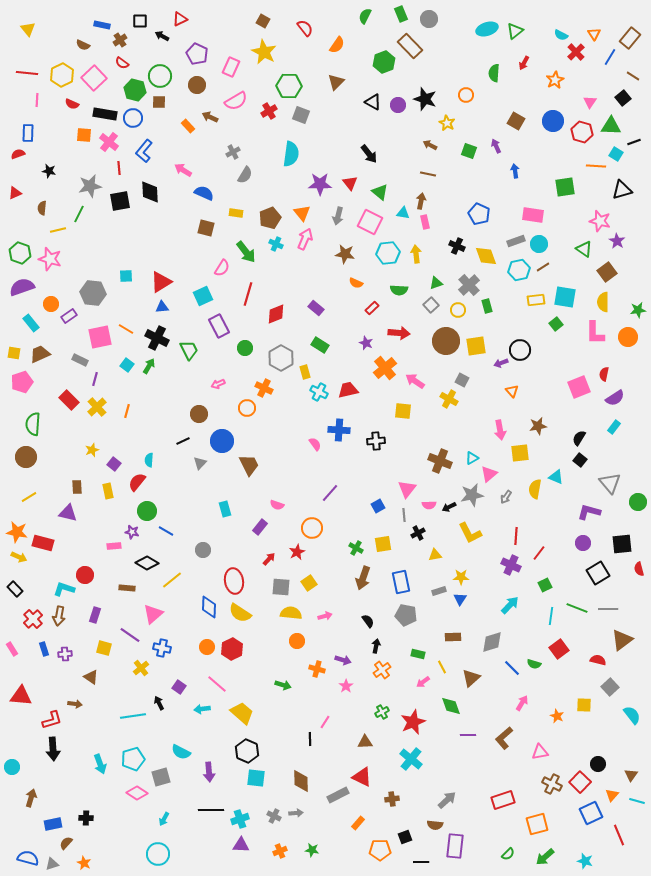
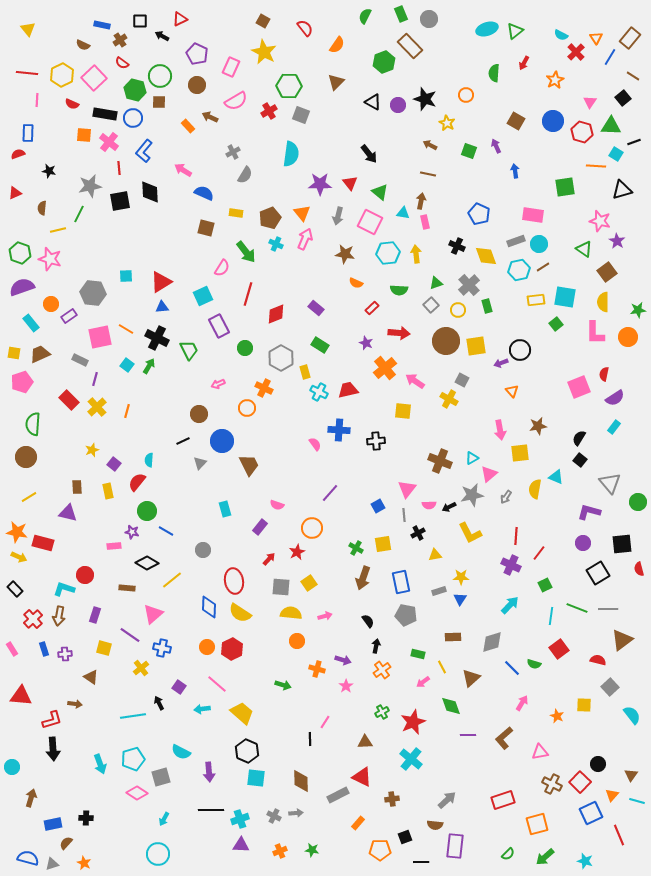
orange triangle at (594, 34): moved 2 px right, 4 px down
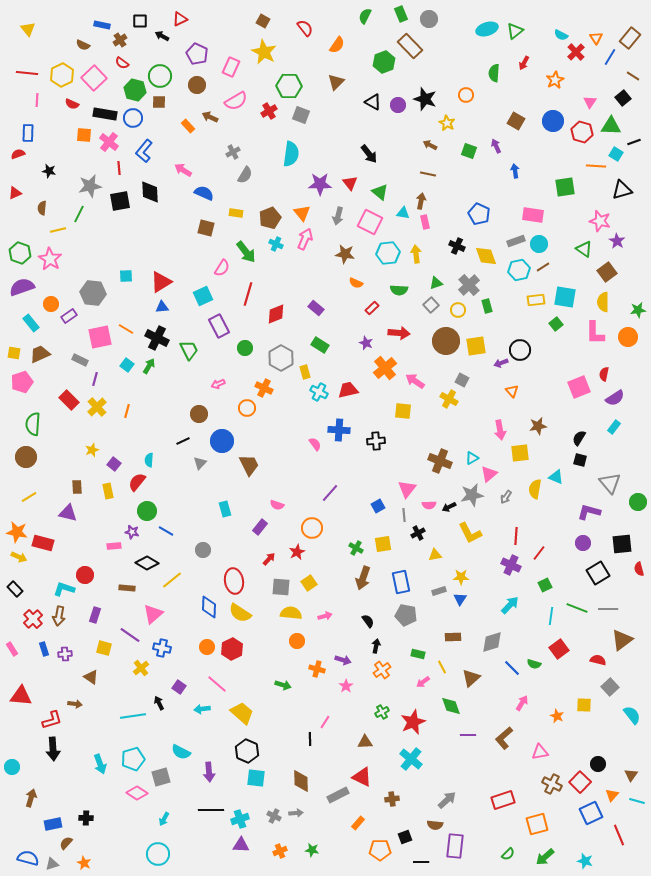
pink star at (50, 259): rotated 15 degrees clockwise
black square at (580, 460): rotated 24 degrees counterclockwise
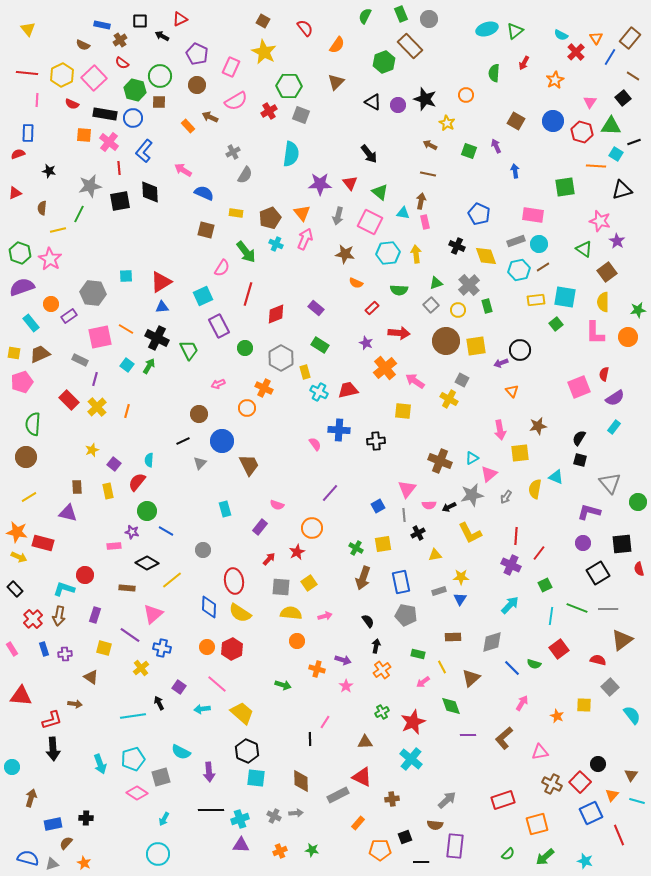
brown square at (206, 228): moved 2 px down
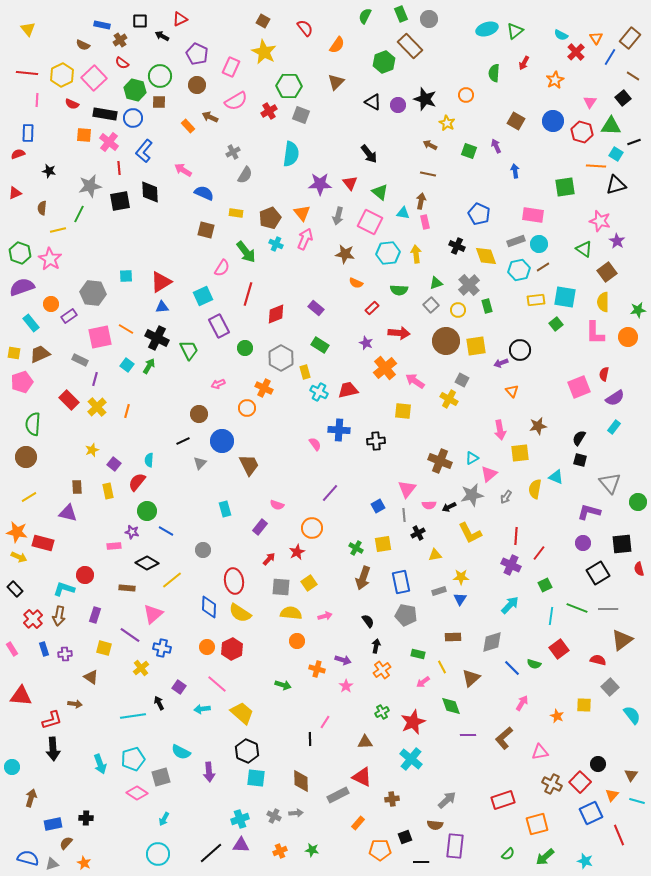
black triangle at (622, 190): moved 6 px left, 5 px up
black line at (211, 810): moved 43 px down; rotated 40 degrees counterclockwise
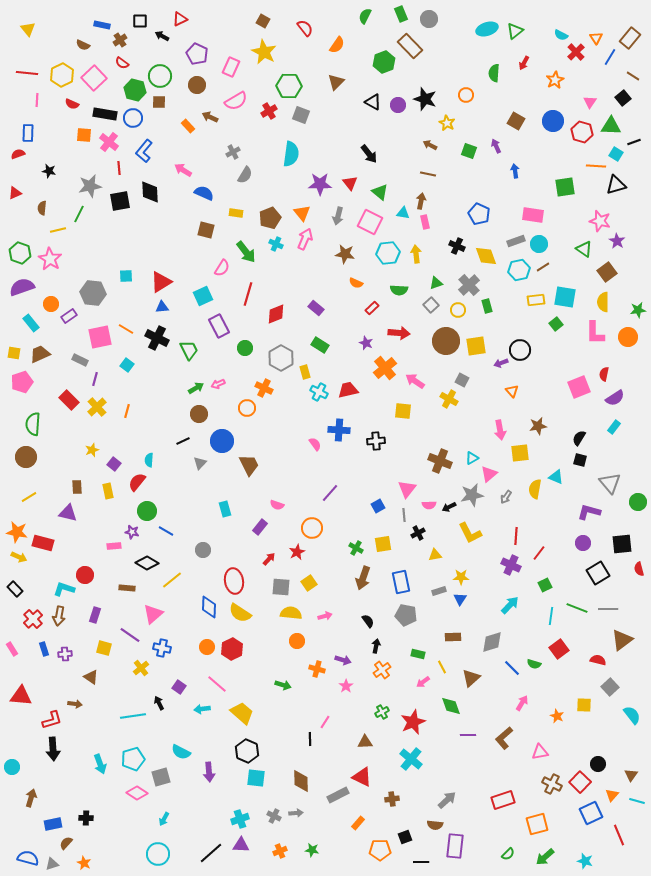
green arrow at (149, 366): moved 47 px right, 22 px down; rotated 28 degrees clockwise
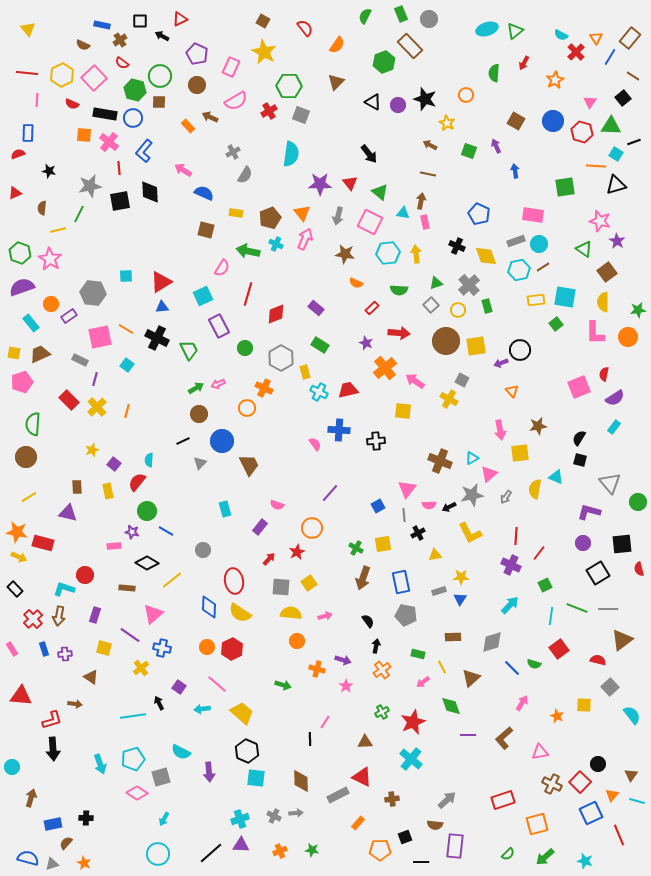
green arrow at (246, 252): moved 2 px right, 1 px up; rotated 140 degrees clockwise
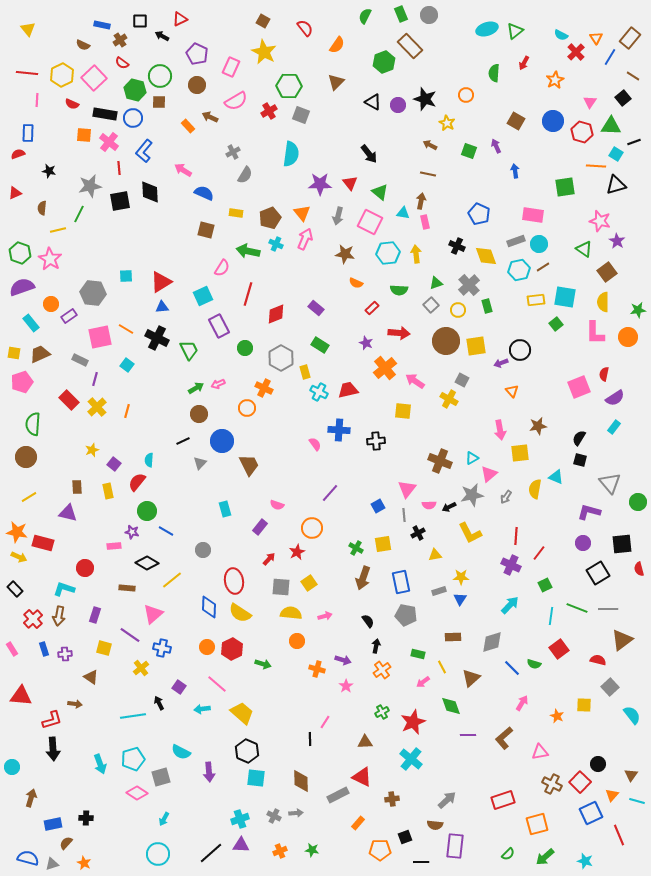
gray circle at (429, 19): moved 4 px up
red circle at (85, 575): moved 7 px up
green arrow at (283, 685): moved 20 px left, 21 px up
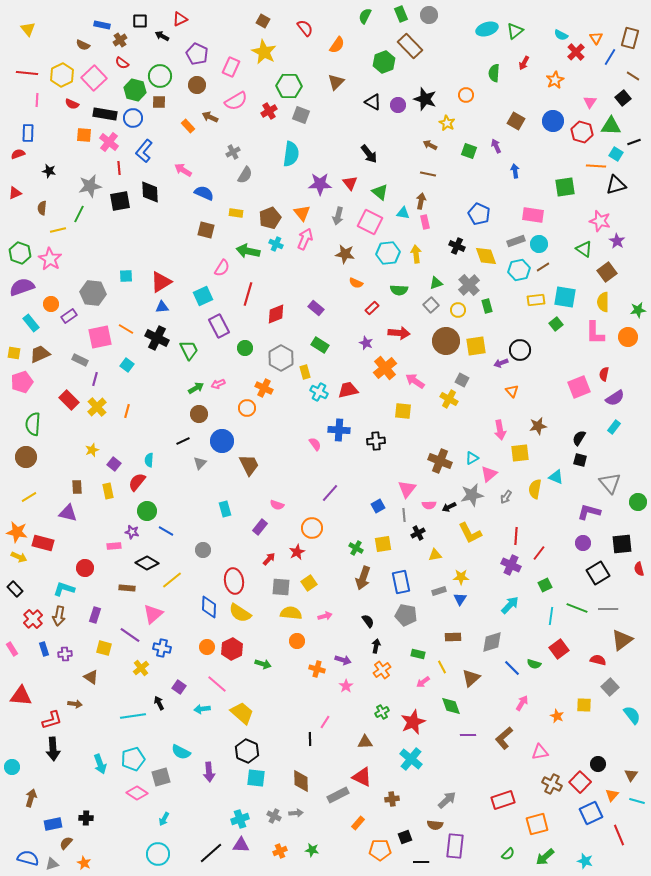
brown rectangle at (630, 38): rotated 25 degrees counterclockwise
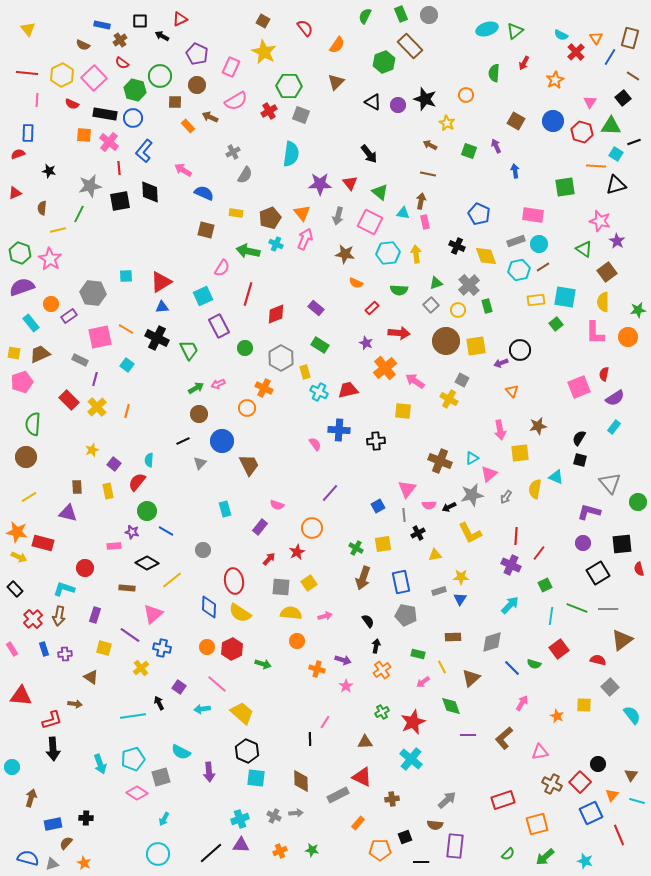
brown square at (159, 102): moved 16 px right
